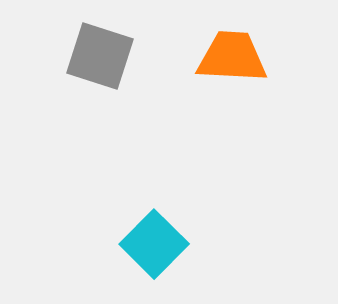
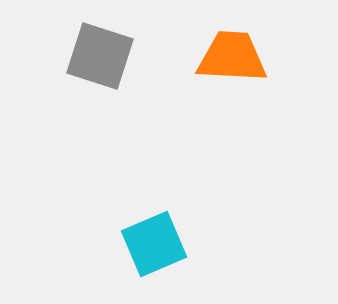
cyan square: rotated 22 degrees clockwise
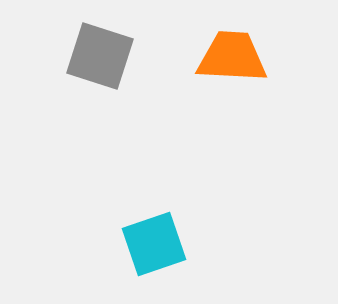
cyan square: rotated 4 degrees clockwise
